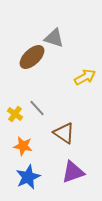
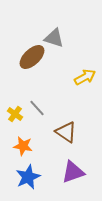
brown triangle: moved 2 px right, 1 px up
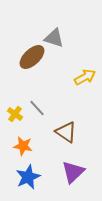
purple triangle: rotated 25 degrees counterclockwise
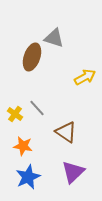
brown ellipse: rotated 28 degrees counterclockwise
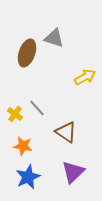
brown ellipse: moved 5 px left, 4 px up
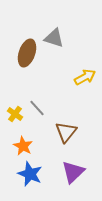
brown triangle: rotated 35 degrees clockwise
orange star: rotated 18 degrees clockwise
blue star: moved 2 px right, 3 px up; rotated 25 degrees counterclockwise
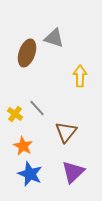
yellow arrow: moved 5 px left, 1 px up; rotated 60 degrees counterclockwise
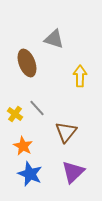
gray triangle: moved 1 px down
brown ellipse: moved 10 px down; rotated 40 degrees counterclockwise
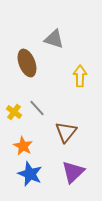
yellow cross: moved 1 px left, 2 px up
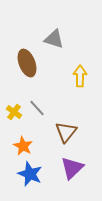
purple triangle: moved 1 px left, 4 px up
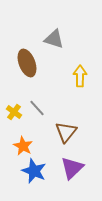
blue star: moved 4 px right, 3 px up
